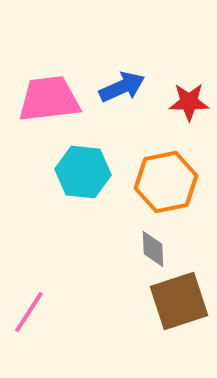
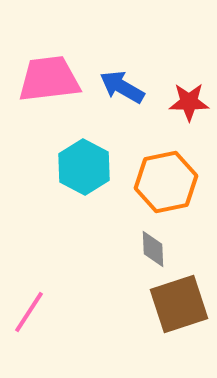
blue arrow: rotated 126 degrees counterclockwise
pink trapezoid: moved 20 px up
cyan hexagon: moved 1 px right, 5 px up; rotated 22 degrees clockwise
brown square: moved 3 px down
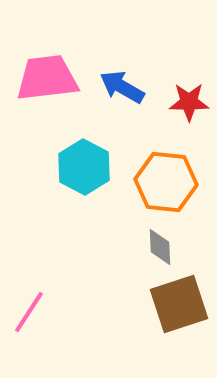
pink trapezoid: moved 2 px left, 1 px up
orange hexagon: rotated 18 degrees clockwise
gray diamond: moved 7 px right, 2 px up
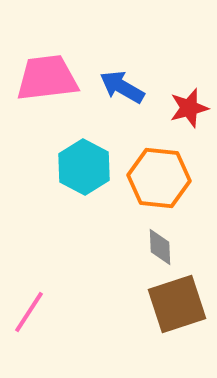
red star: moved 6 px down; rotated 15 degrees counterclockwise
orange hexagon: moved 7 px left, 4 px up
brown square: moved 2 px left
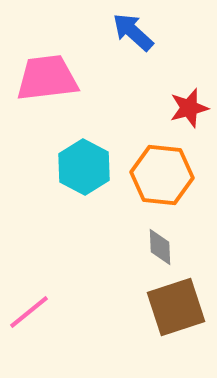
blue arrow: moved 11 px right, 55 px up; rotated 12 degrees clockwise
orange hexagon: moved 3 px right, 3 px up
brown square: moved 1 px left, 3 px down
pink line: rotated 18 degrees clockwise
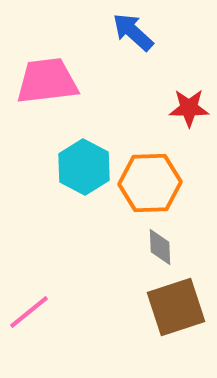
pink trapezoid: moved 3 px down
red star: rotated 15 degrees clockwise
orange hexagon: moved 12 px left, 8 px down; rotated 8 degrees counterclockwise
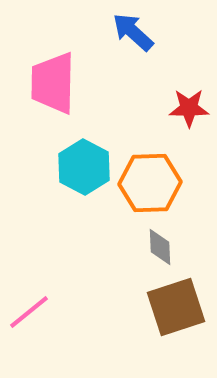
pink trapezoid: moved 6 px right, 2 px down; rotated 82 degrees counterclockwise
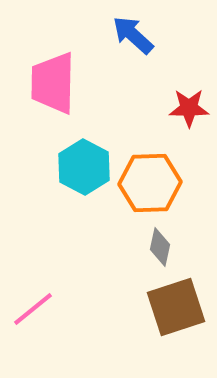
blue arrow: moved 3 px down
gray diamond: rotated 15 degrees clockwise
pink line: moved 4 px right, 3 px up
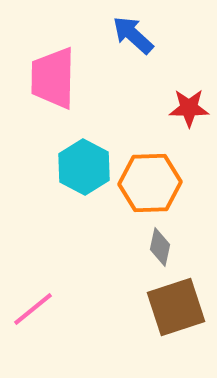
pink trapezoid: moved 5 px up
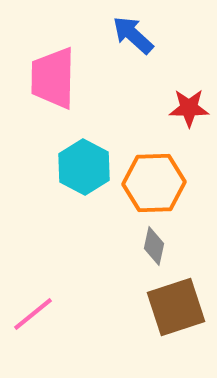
orange hexagon: moved 4 px right
gray diamond: moved 6 px left, 1 px up
pink line: moved 5 px down
